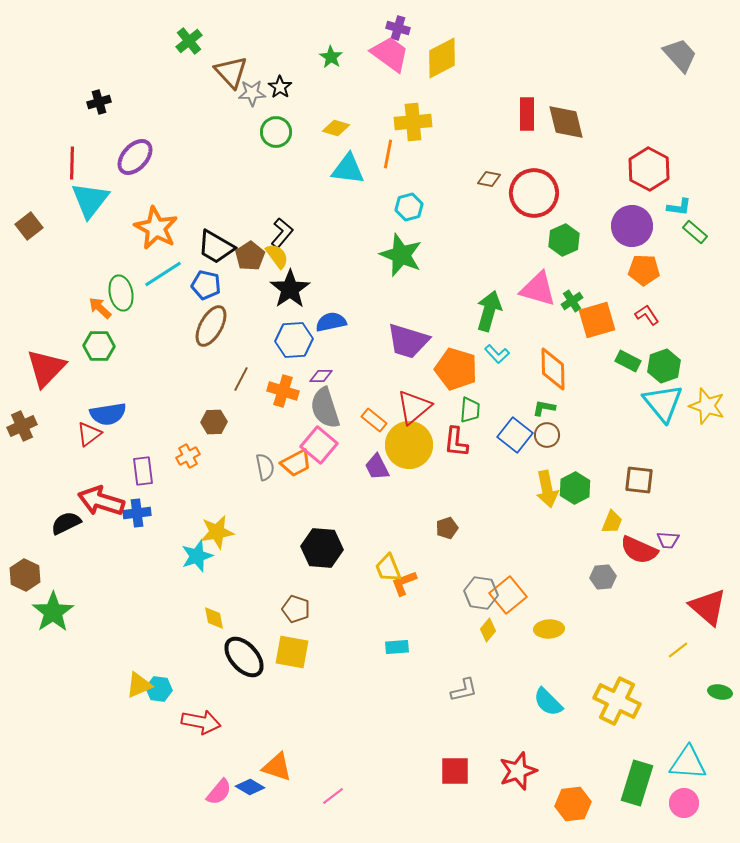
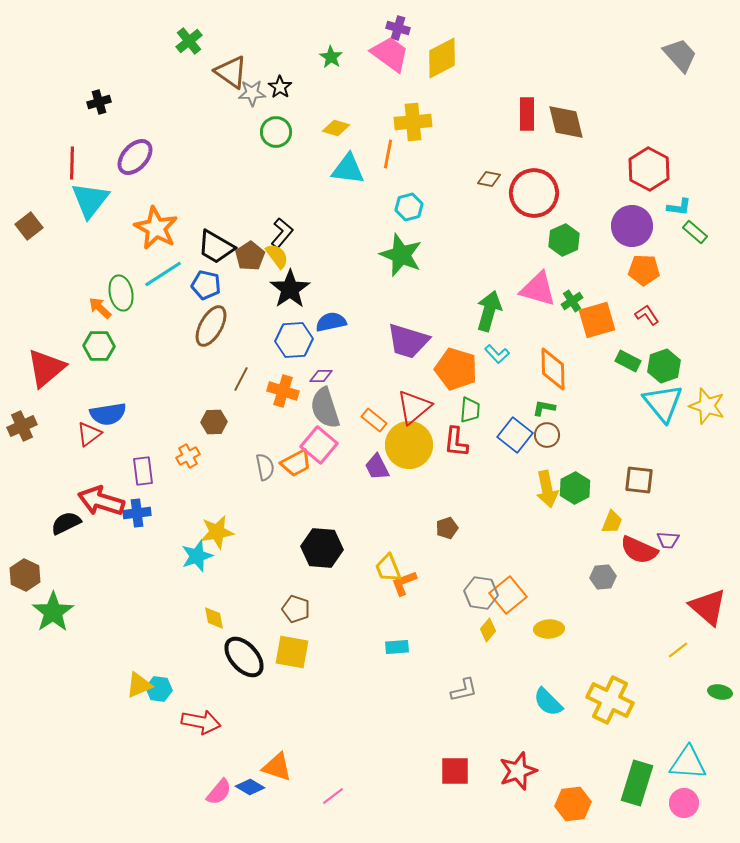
brown triangle at (231, 72): rotated 12 degrees counterclockwise
red triangle at (46, 368): rotated 6 degrees clockwise
yellow cross at (617, 701): moved 7 px left, 1 px up
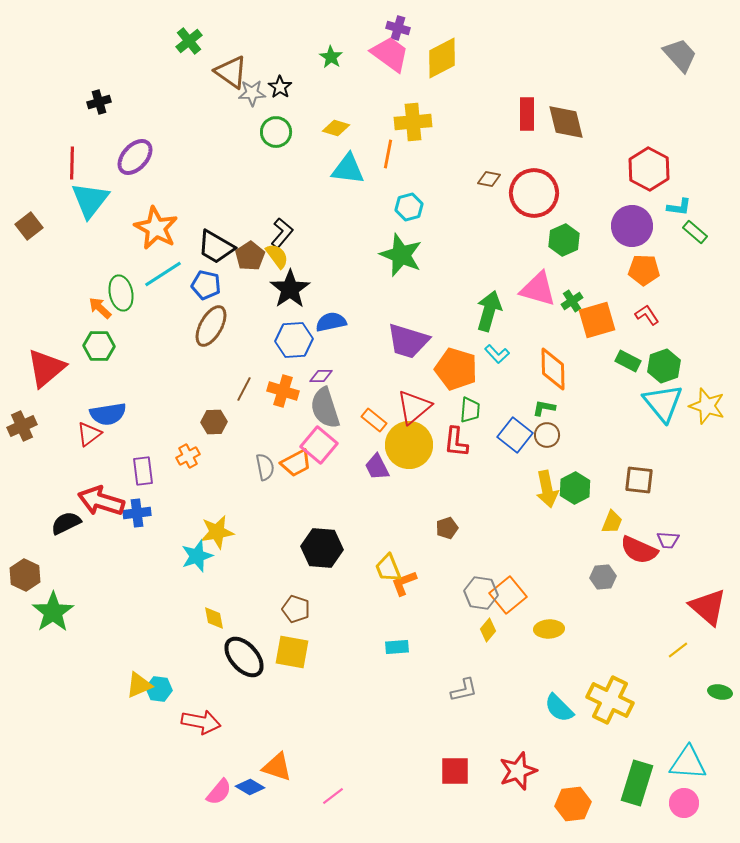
brown line at (241, 379): moved 3 px right, 10 px down
cyan semicircle at (548, 702): moved 11 px right, 6 px down
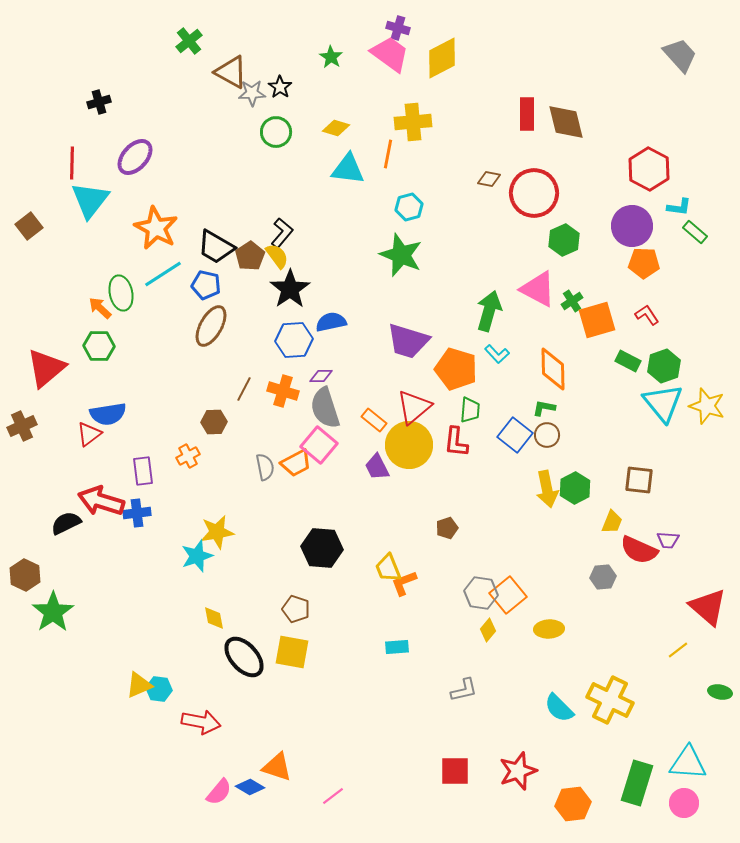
brown triangle at (231, 72): rotated 6 degrees counterclockwise
orange pentagon at (644, 270): moved 7 px up
pink triangle at (538, 289): rotated 12 degrees clockwise
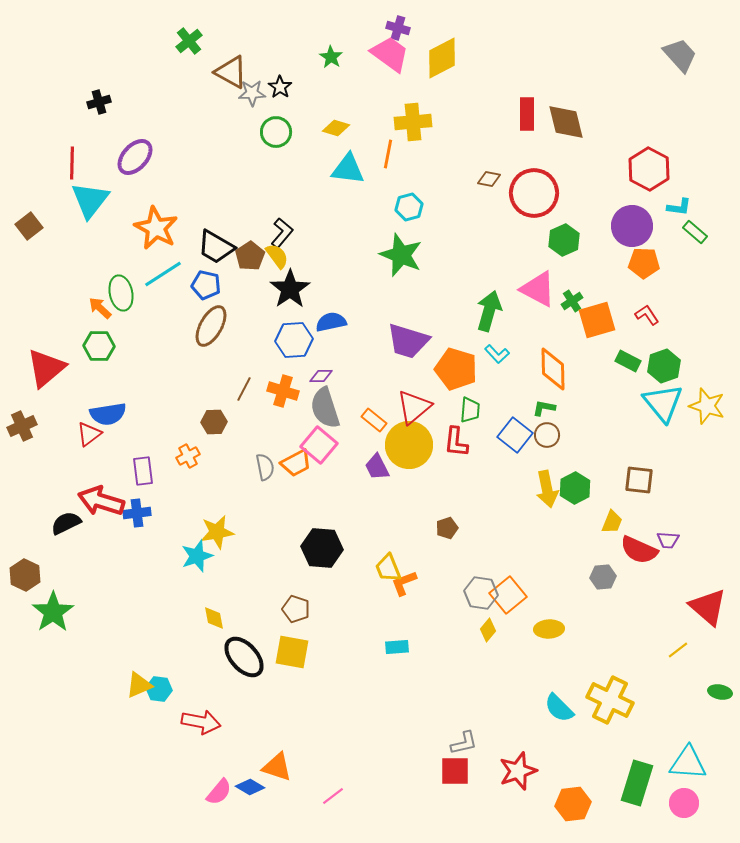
gray L-shape at (464, 690): moved 53 px down
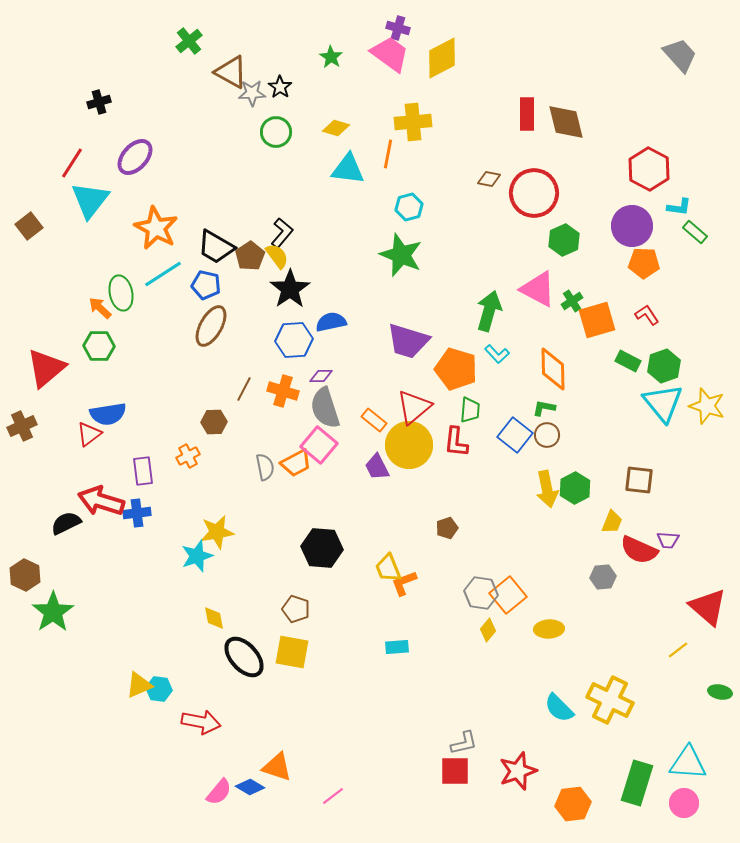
red line at (72, 163): rotated 32 degrees clockwise
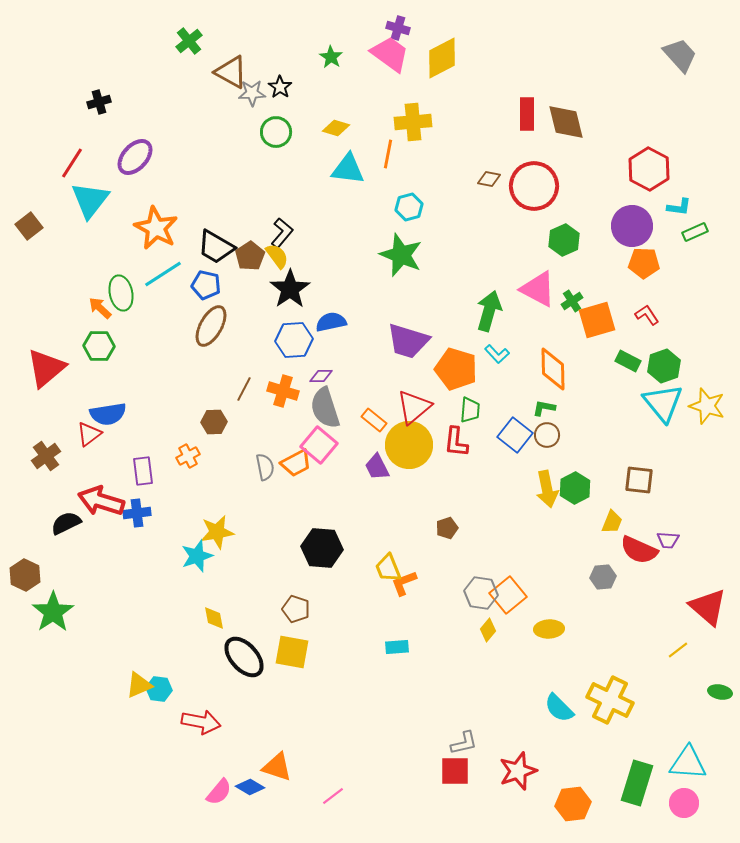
red circle at (534, 193): moved 7 px up
green rectangle at (695, 232): rotated 65 degrees counterclockwise
brown cross at (22, 426): moved 24 px right, 30 px down; rotated 12 degrees counterclockwise
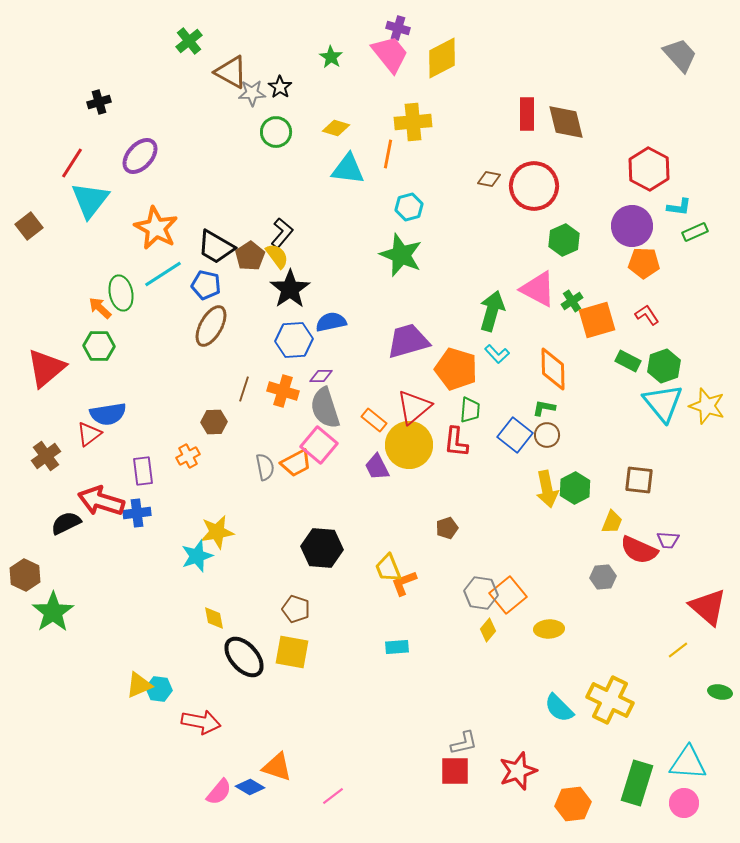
pink trapezoid at (390, 54): rotated 15 degrees clockwise
purple ellipse at (135, 157): moved 5 px right, 1 px up
green arrow at (489, 311): moved 3 px right
purple trapezoid at (408, 341): rotated 147 degrees clockwise
brown line at (244, 389): rotated 10 degrees counterclockwise
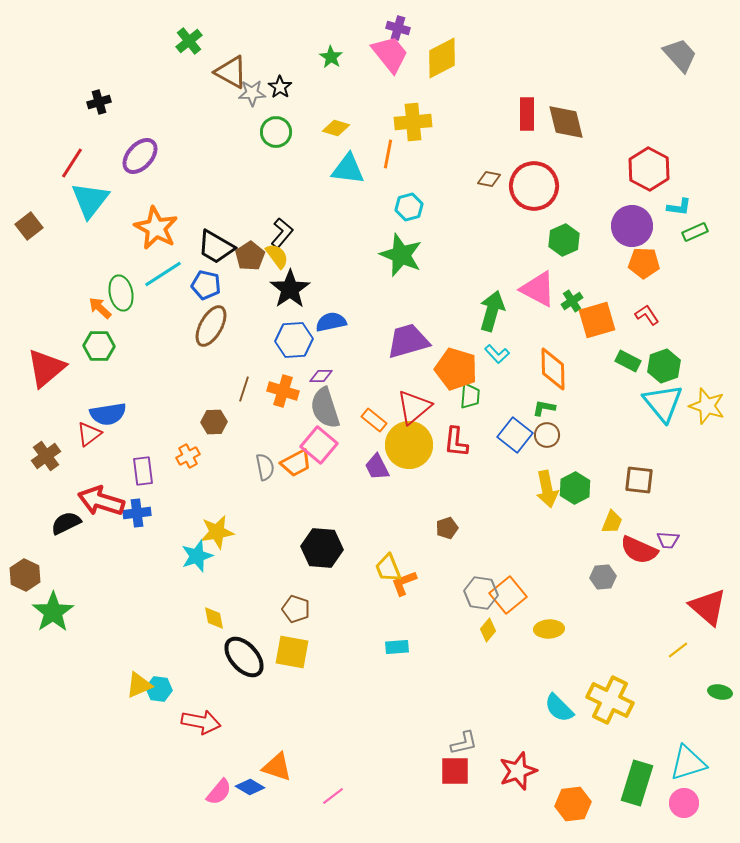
green trapezoid at (470, 410): moved 14 px up
cyan triangle at (688, 763): rotated 21 degrees counterclockwise
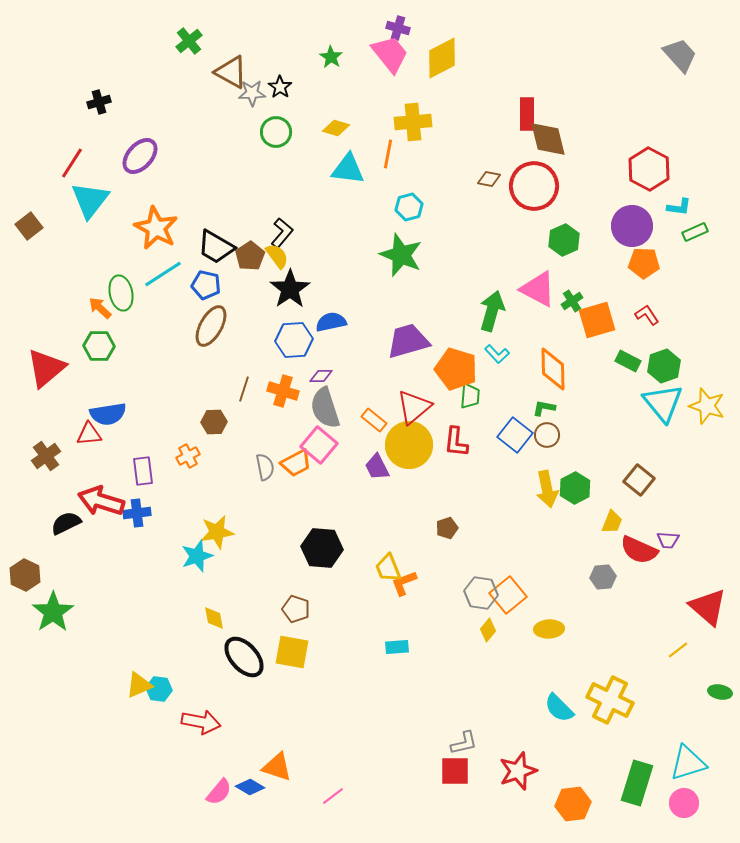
brown diamond at (566, 122): moved 18 px left, 17 px down
red triangle at (89, 434): rotated 32 degrees clockwise
brown square at (639, 480): rotated 32 degrees clockwise
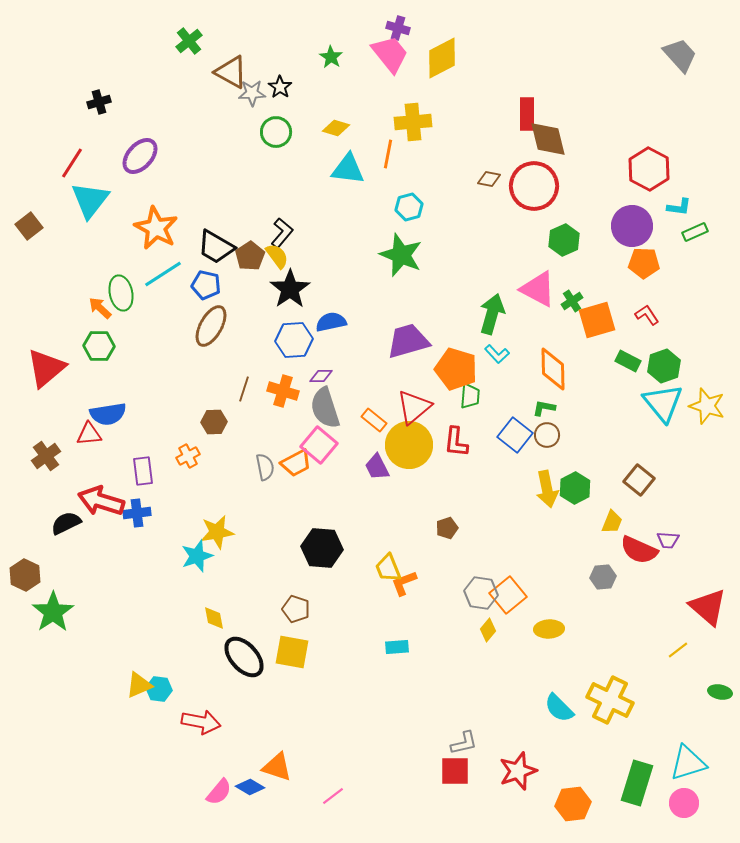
green arrow at (492, 311): moved 3 px down
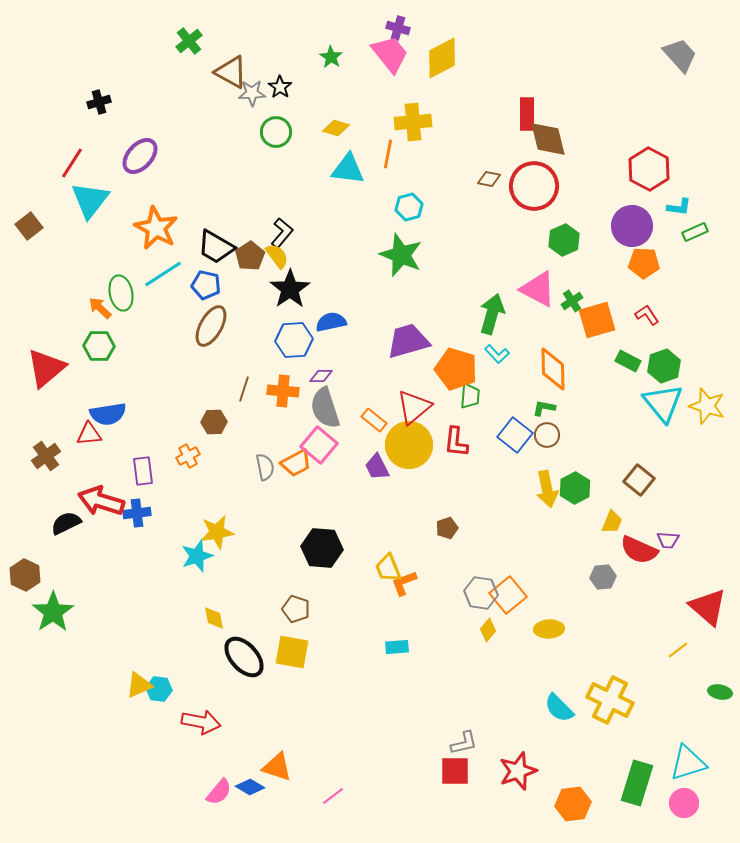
orange cross at (283, 391): rotated 12 degrees counterclockwise
